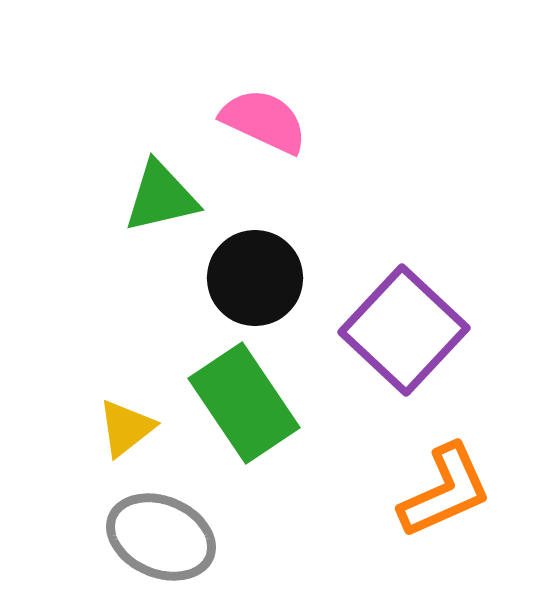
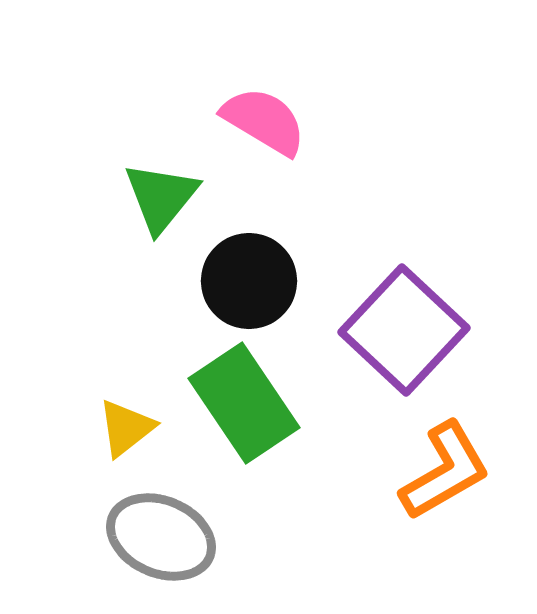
pink semicircle: rotated 6 degrees clockwise
green triangle: rotated 38 degrees counterclockwise
black circle: moved 6 px left, 3 px down
orange L-shape: moved 20 px up; rotated 6 degrees counterclockwise
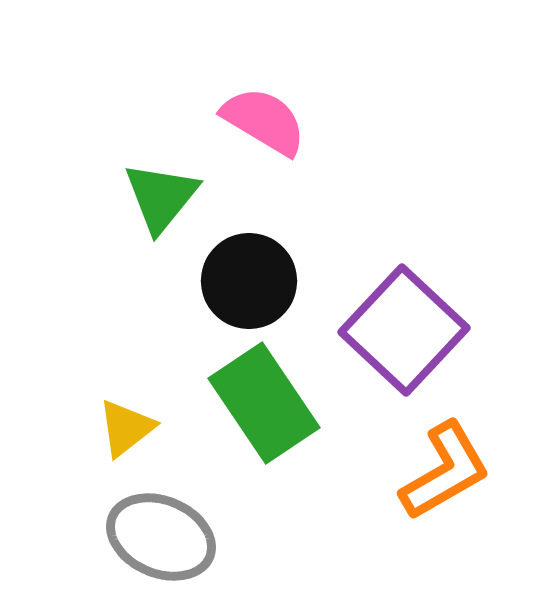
green rectangle: moved 20 px right
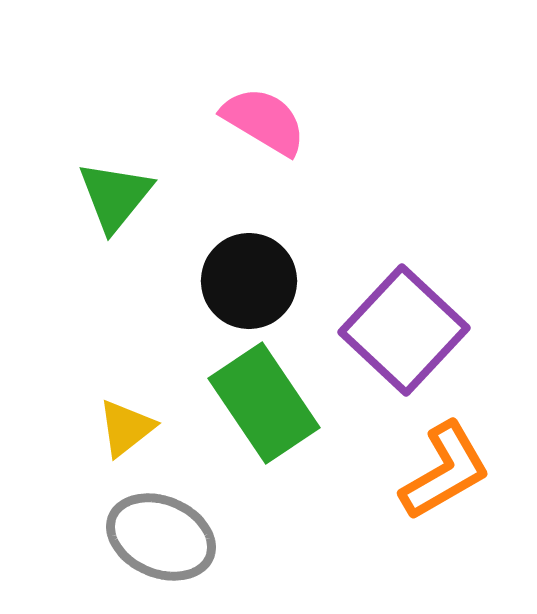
green triangle: moved 46 px left, 1 px up
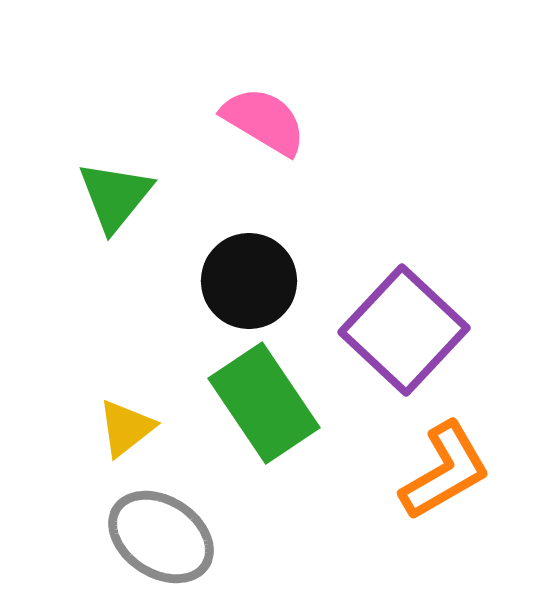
gray ellipse: rotated 10 degrees clockwise
